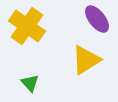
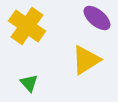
purple ellipse: moved 1 px up; rotated 12 degrees counterclockwise
green triangle: moved 1 px left
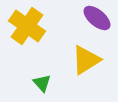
green triangle: moved 13 px right
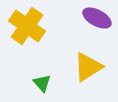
purple ellipse: rotated 12 degrees counterclockwise
yellow triangle: moved 2 px right, 7 px down
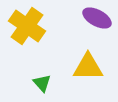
yellow triangle: rotated 32 degrees clockwise
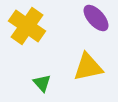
purple ellipse: moved 1 px left; rotated 20 degrees clockwise
yellow triangle: rotated 12 degrees counterclockwise
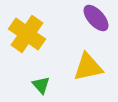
yellow cross: moved 8 px down
green triangle: moved 1 px left, 2 px down
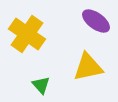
purple ellipse: moved 3 px down; rotated 12 degrees counterclockwise
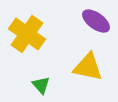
yellow triangle: rotated 24 degrees clockwise
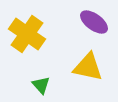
purple ellipse: moved 2 px left, 1 px down
